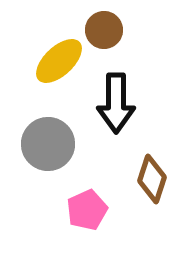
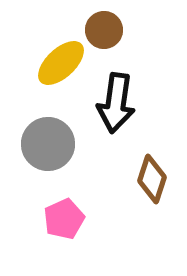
yellow ellipse: moved 2 px right, 2 px down
black arrow: rotated 8 degrees clockwise
pink pentagon: moved 23 px left, 9 px down
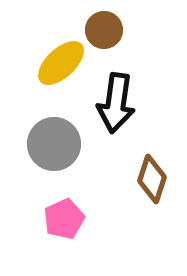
gray circle: moved 6 px right
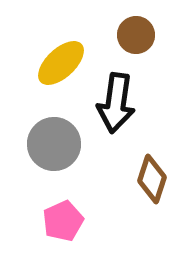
brown circle: moved 32 px right, 5 px down
pink pentagon: moved 1 px left, 2 px down
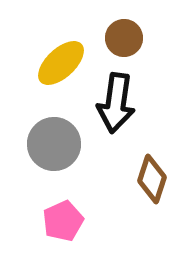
brown circle: moved 12 px left, 3 px down
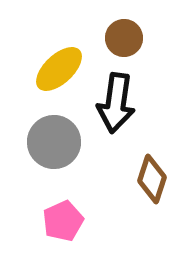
yellow ellipse: moved 2 px left, 6 px down
gray circle: moved 2 px up
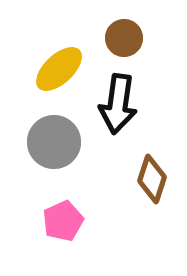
black arrow: moved 2 px right, 1 px down
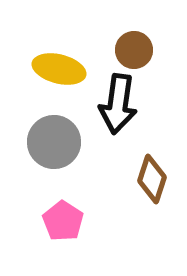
brown circle: moved 10 px right, 12 px down
yellow ellipse: rotated 57 degrees clockwise
pink pentagon: rotated 15 degrees counterclockwise
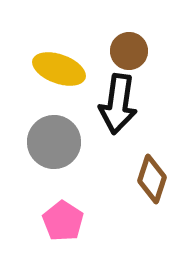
brown circle: moved 5 px left, 1 px down
yellow ellipse: rotated 6 degrees clockwise
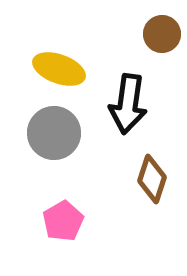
brown circle: moved 33 px right, 17 px up
black arrow: moved 10 px right
gray circle: moved 9 px up
pink pentagon: rotated 9 degrees clockwise
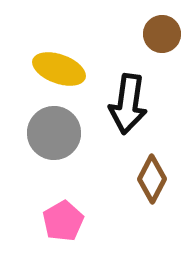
brown diamond: rotated 9 degrees clockwise
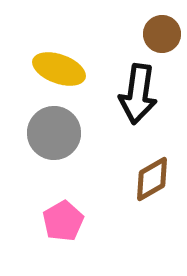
black arrow: moved 10 px right, 10 px up
brown diamond: rotated 33 degrees clockwise
